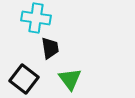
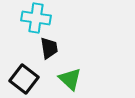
black trapezoid: moved 1 px left
green triangle: rotated 10 degrees counterclockwise
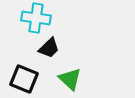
black trapezoid: rotated 55 degrees clockwise
black square: rotated 16 degrees counterclockwise
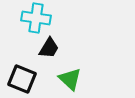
black trapezoid: rotated 15 degrees counterclockwise
black square: moved 2 px left
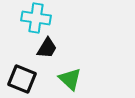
black trapezoid: moved 2 px left
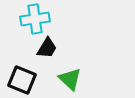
cyan cross: moved 1 px left, 1 px down; rotated 16 degrees counterclockwise
black square: moved 1 px down
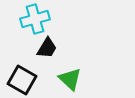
cyan cross: rotated 8 degrees counterclockwise
black square: rotated 8 degrees clockwise
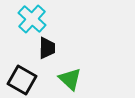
cyan cross: moved 3 px left; rotated 32 degrees counterclockwise
black trapezoid: rotated 30 degrees counterclockwise
